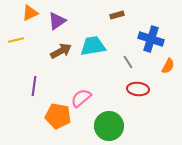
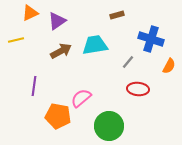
cyan trapezoid: moved 2 px right, 1 px up
gray line: rotated 72 degrees clockwise
orange semicircle: moved 1 px right
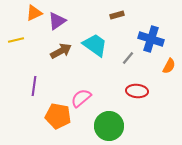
orange triangle: moved 4 px right
cyan trapezoid: rotated 44 degrees clockwise
gray line: moved 4 px up
red ellipse: moved 1 px left, 2 px down
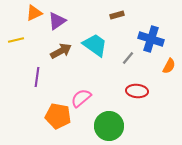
purple line: moved 3 px right, 9 px up
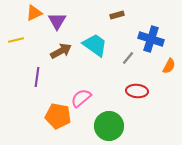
purple triangle: rotated 24 degrees counterclockwise
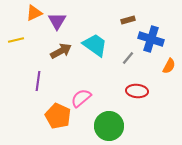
brown rectangle: moved 11 px right, 5 px down
purple line: moved 1 px right, 4 px down
orange pentagon: rotated 15 degrees clockwise
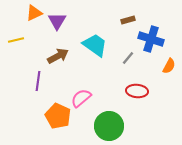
brown arrow: moved 3 px left, 5 px down
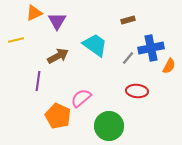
blue cross: moved 9 px down; rotated 30 degrees counterclockwise
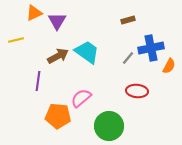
cyan trapezoid: moved 8 px left, 7 px down
orange pentagon: rotated 20 degrees counterclockwise
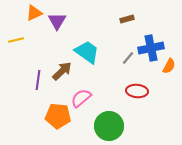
brown rectangle: moved 1 px left, 1 px up
brown arrow: moved 4 px right, 15 px down; rotated 15 degrees counterclockwise
purple line: moved 1 px up
